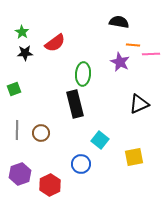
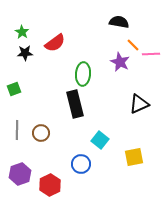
orange line: rotated 40 degrees clockwise
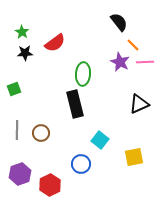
black semicircle: rotated 42 degrees clockwise
pink line: moved 6 px left, 8 px down
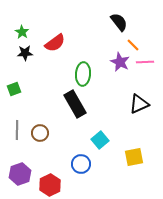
black rectangle: rotated 16 degrees counterclockwise
brown circle: moved 1 px left
cyan square: rotated 12 degrees clockwise
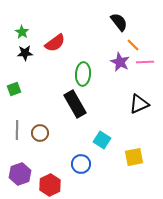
cyan square: moved 2 px right; rotated 18 degrees counterclockwise
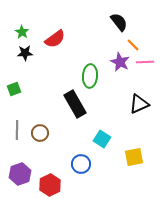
red semicircle: moved 4 px up
green ellipse: moved 7 px right, 2 px down
cyan square: moved 1 px up
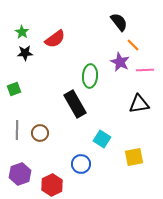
pink line: moved 8 px down
black triangle: rotated 15 degrees clockwise
red hexagon: moved 2 px right
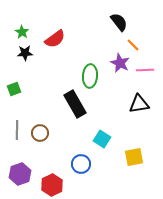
purple star: moved 1 px down
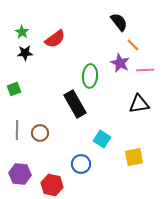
purple hexagon: rotated 25 degrees clockwise
red hexagon: rotated 20 degrees counterclockwise
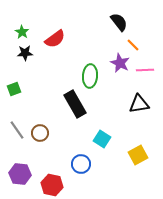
gray line: rotated 36 degrees counterclockwise
yellow square: moved 4 px right, 2 px up; rotated 18 degrees counterclockwise
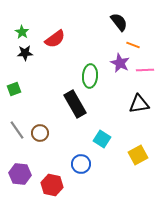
orange line: rotated 24 degrees counterclockwise
